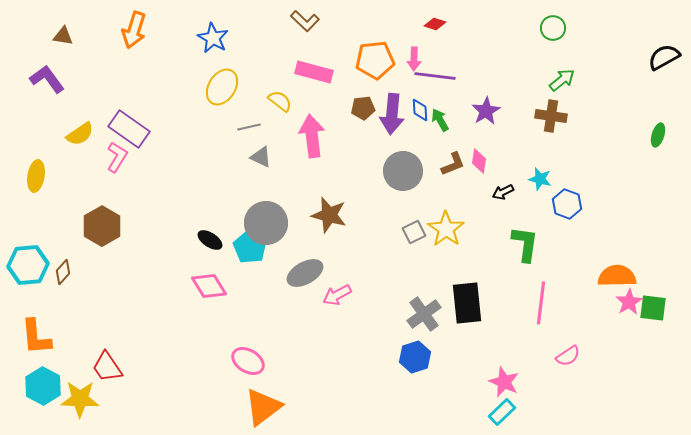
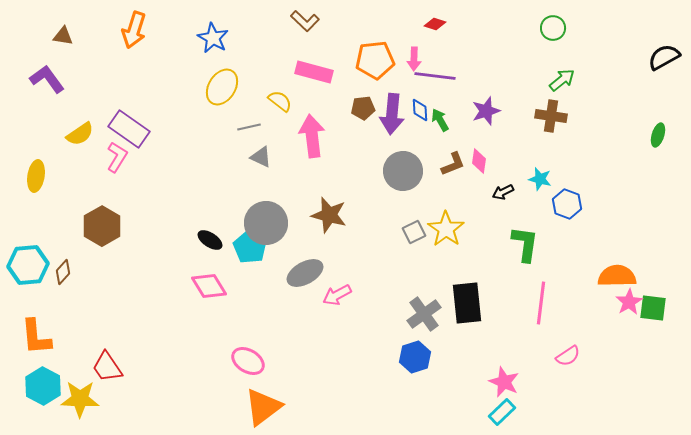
purple star at (486, 111): rotated 12 degrees clockwise
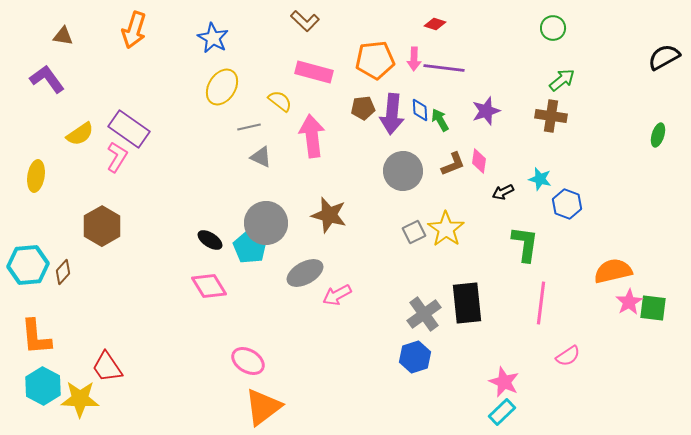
purple line at (435, 76): moved 9 px right, 8 px up
orange semicircle at (617, 276): moved 4 px left, 5 px up; rotated 12 degrees counterclockwise
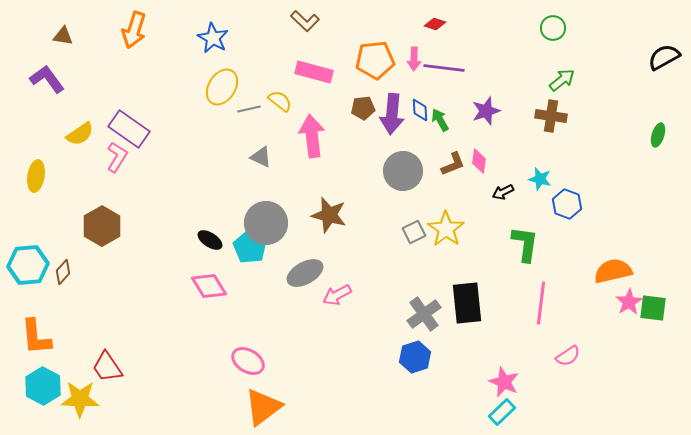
gray line at (249, 127): moved 18 px up
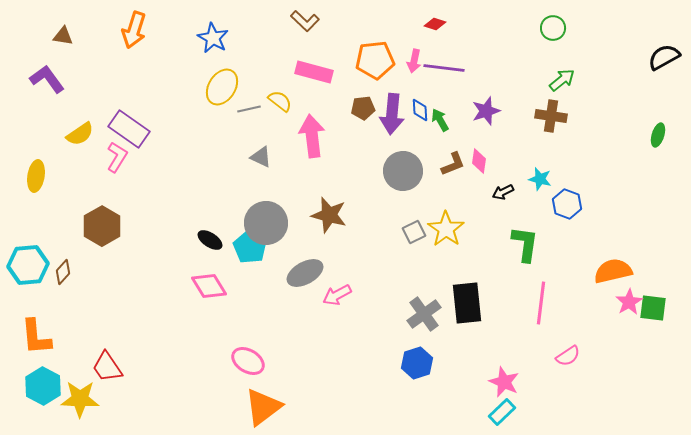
pink arrow at (414, 59): moved 2 px down; rotated 10 degrees clockwise
blue hexagon at (415, 357): moved 2 px right, 6 px down
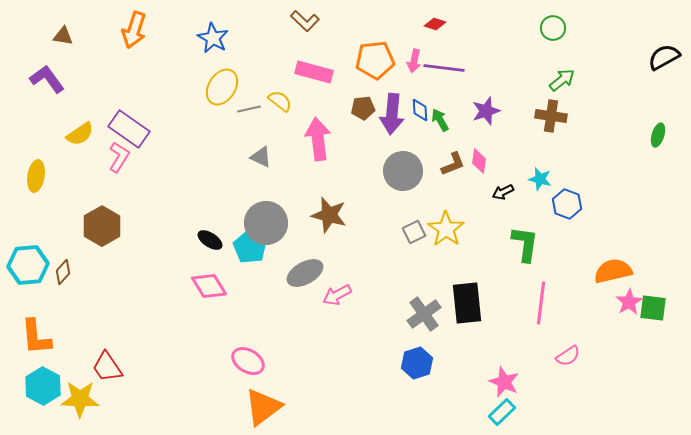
pink arrow at (312, 136): moved 6 px right, 3 px down
pink L-shape at (117, 157): moved 2 px right
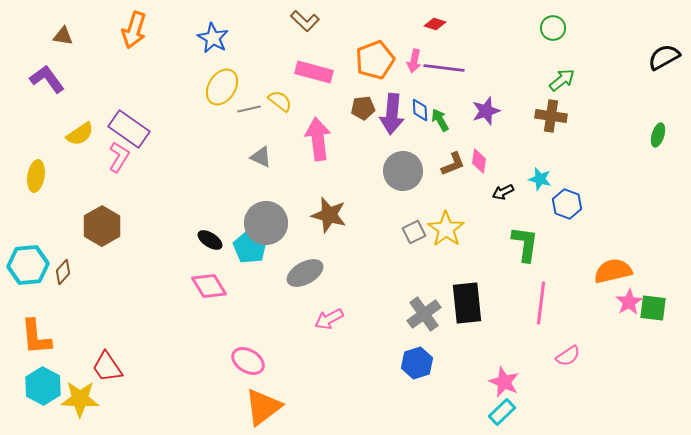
orange pentagon at (375, 60): rotated 15 degrees counterclockwise
pink arrow at (337, 295): moved 8 px left, 24 px down
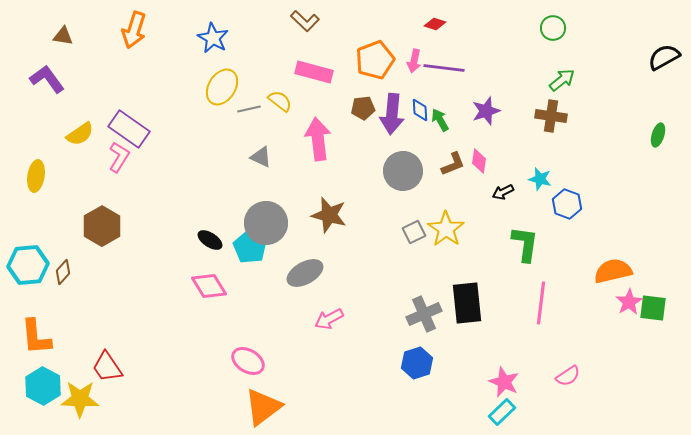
gray cross at (424, 314): rotated 12 degrees clockwise
pink semicircle at (568, 356): moved 20 px down
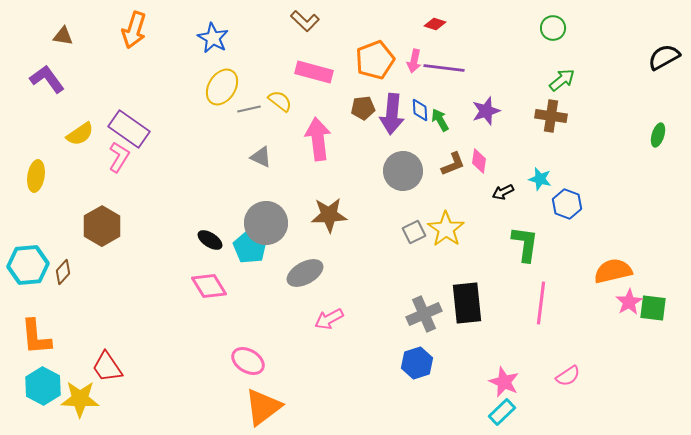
brown star at (329, 215): rotated 18 degrees counterclockwise
